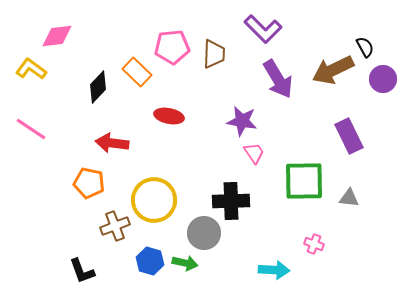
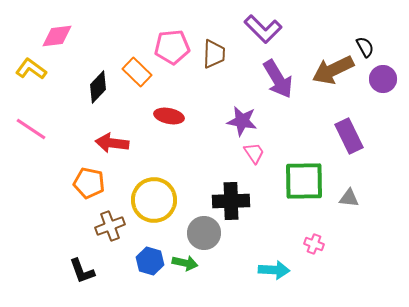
brown cross: moved 5 px left
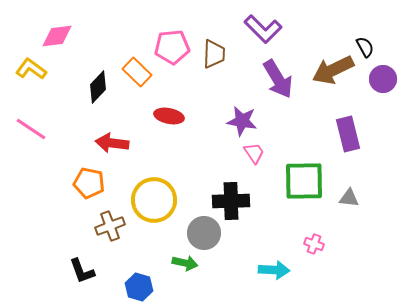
purple rectangle: moved 1 px left, 2 px up; rotated 12 degrees clockwise
blue hexagon: moved 11 px left, 26 px down
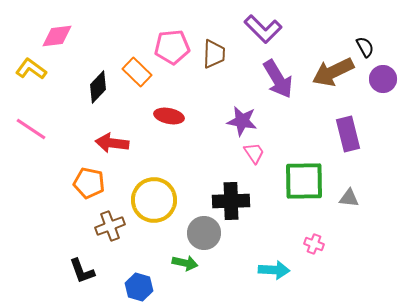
brown arrow: moved 2 px down
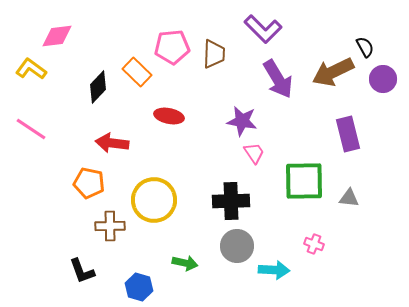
brown cross: rotated 20 degrees clockwise
gray circle: moved 33 px right, 13 px down
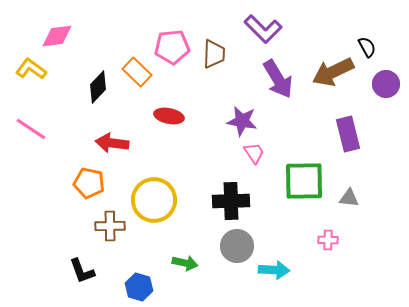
black semicircle: moved 2 px right
purple circle: moved 3 px right, 5 px down
pink cross: moved 14 px right, 4 px up; rotated 18 degrees counterclockwise
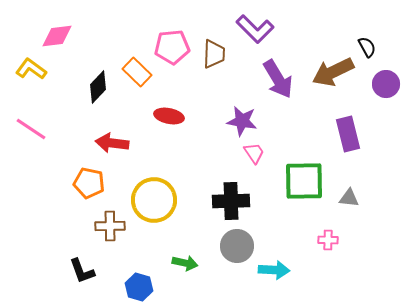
purple L-shape: moved 8 px left
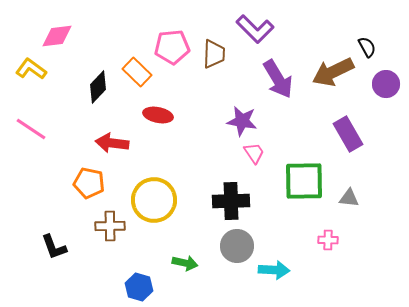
red ellipse: moved 11 px left, 1 px up
purple rectangle: rotated 16 degrees counterclockwise
black L-shape: moved 28 px left, 24 px up
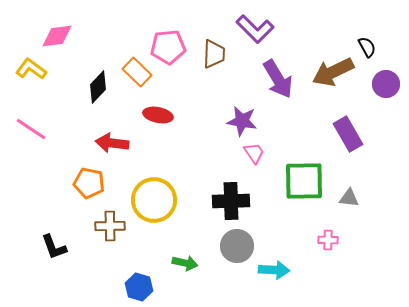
pink pentagon: moved 4 px left
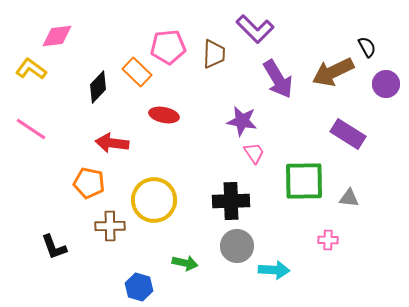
red ellipse: moved 6 px right
purple rectangle: rotated 28 degrees counterclockwise
